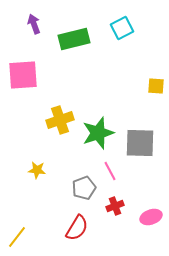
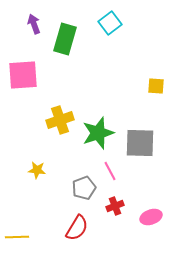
cyan square: moved 12 px left, 5 px up; rotated 10 degrees counterclockwise
green rectangle: moved 9 px left; rotated 60 degrees counterclockwise
yellow line: rotated 50 degrees clockwise
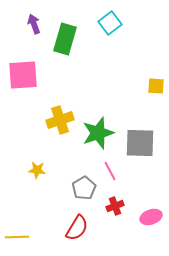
gray pentagon: rotated 10 degrees counterclockwise
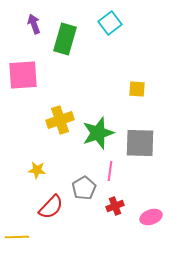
yellow square: moved 19 px left, 3 px down
pink line: rotated 36 degrees clockwise
red semicircle: moved 26 px left, 21 px up; rotated 12 degrees clockwise
